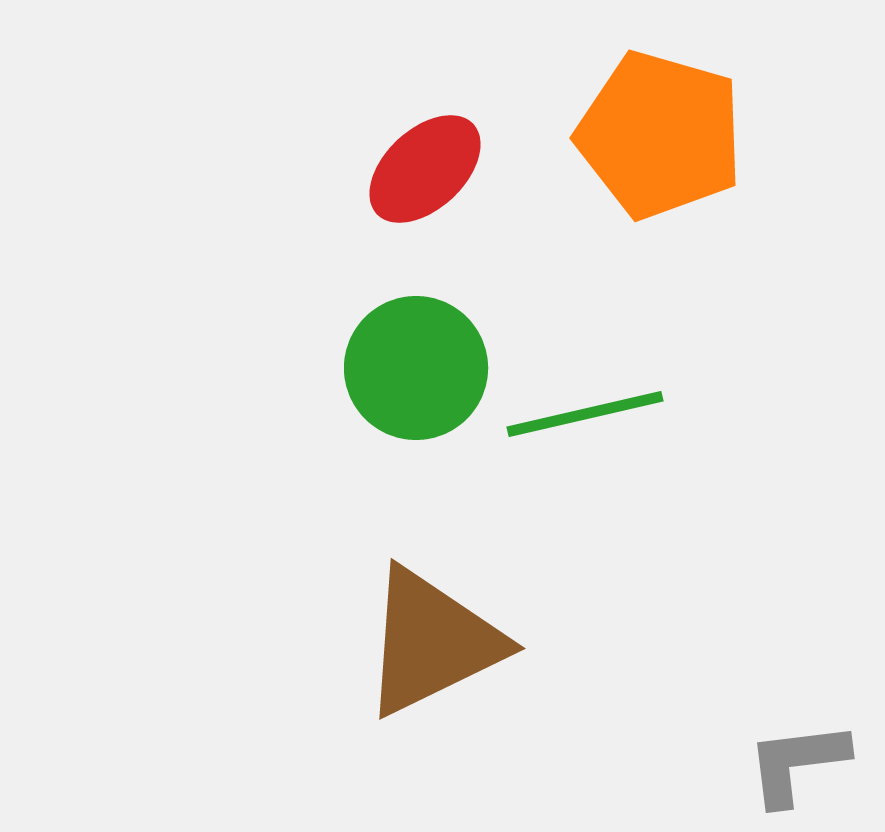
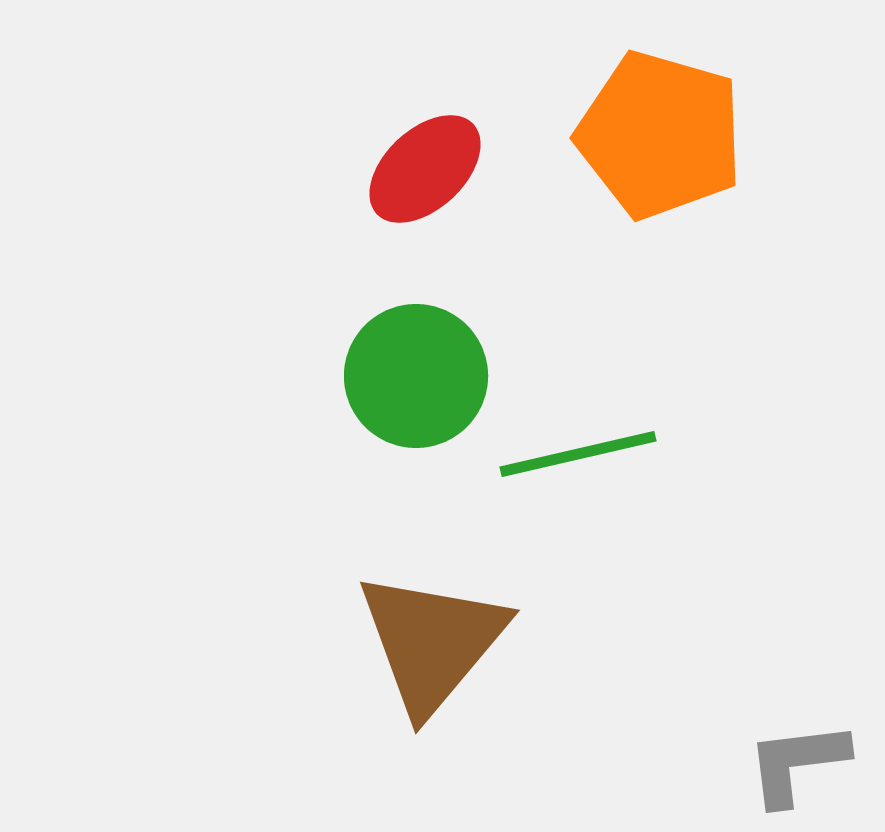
green circle: moved 8 px down
green line: moved 7 px left, 40 px down
brown triangle: rotated 24 degrees counterclockwise
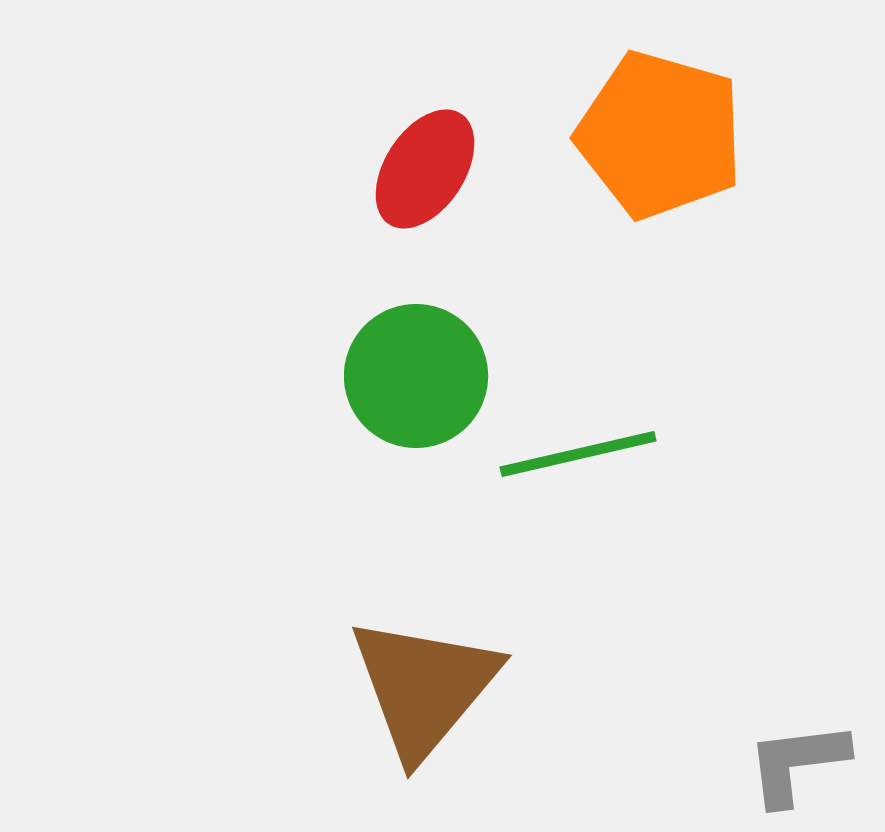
red ellipse: rotated 14 degrees counterclockwise
brown triangle: moved 8 px left, 45 px down
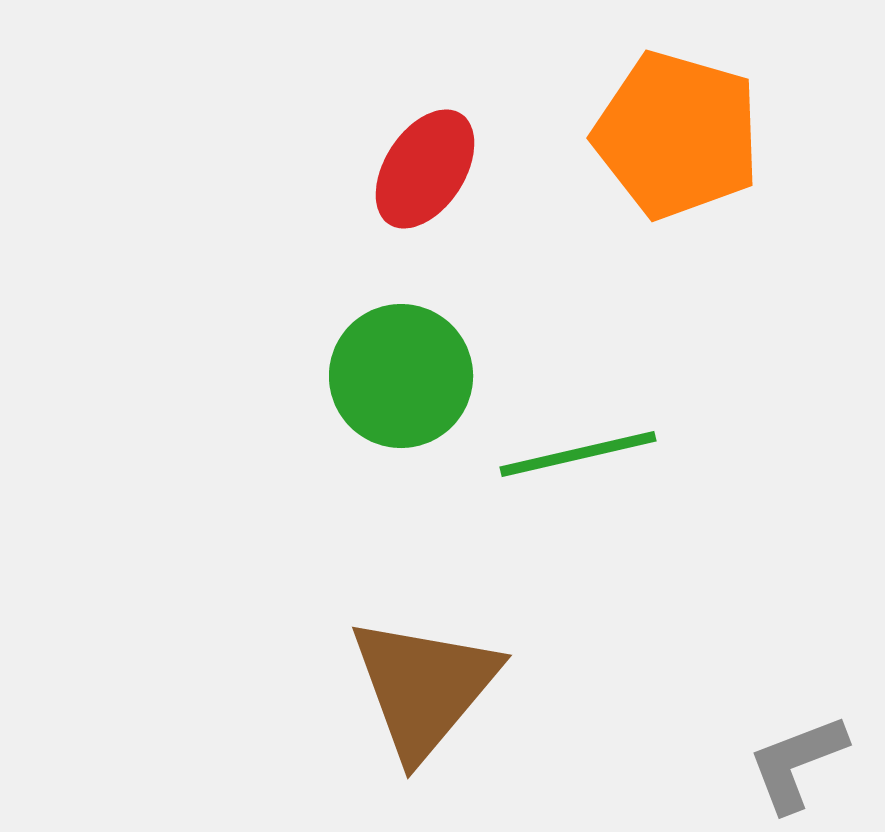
orange pentagon: moved 17 px right
green circle: moved 15 px left
gray L-shape: rotated 14 degrees counterclockwise
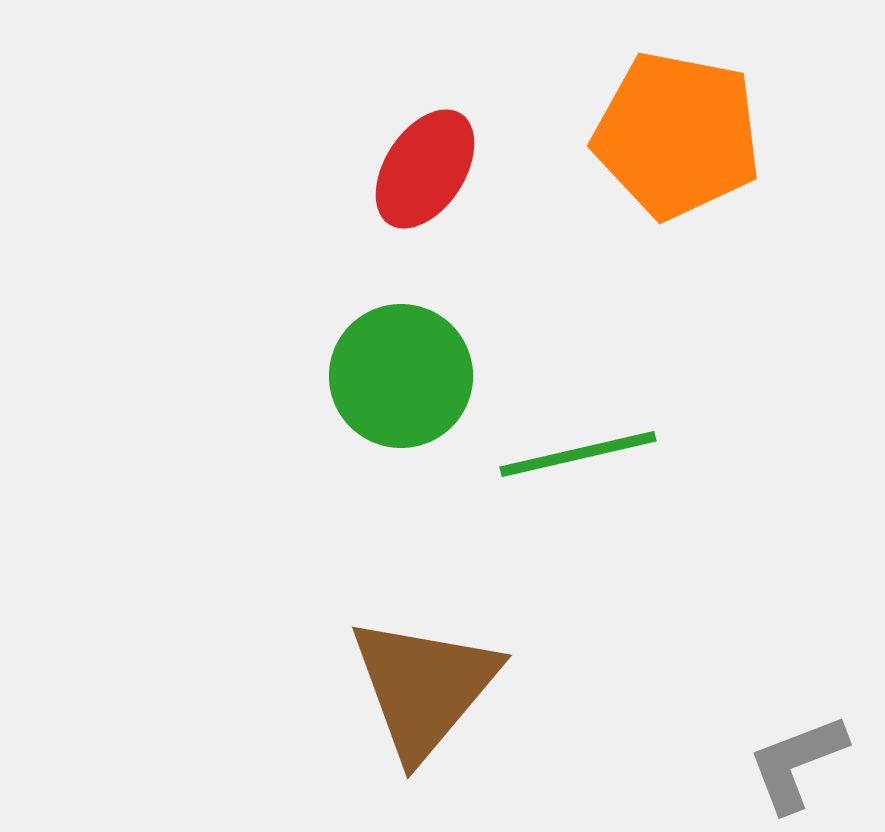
orange pentagon: rotated 5 degrees counterclockwise
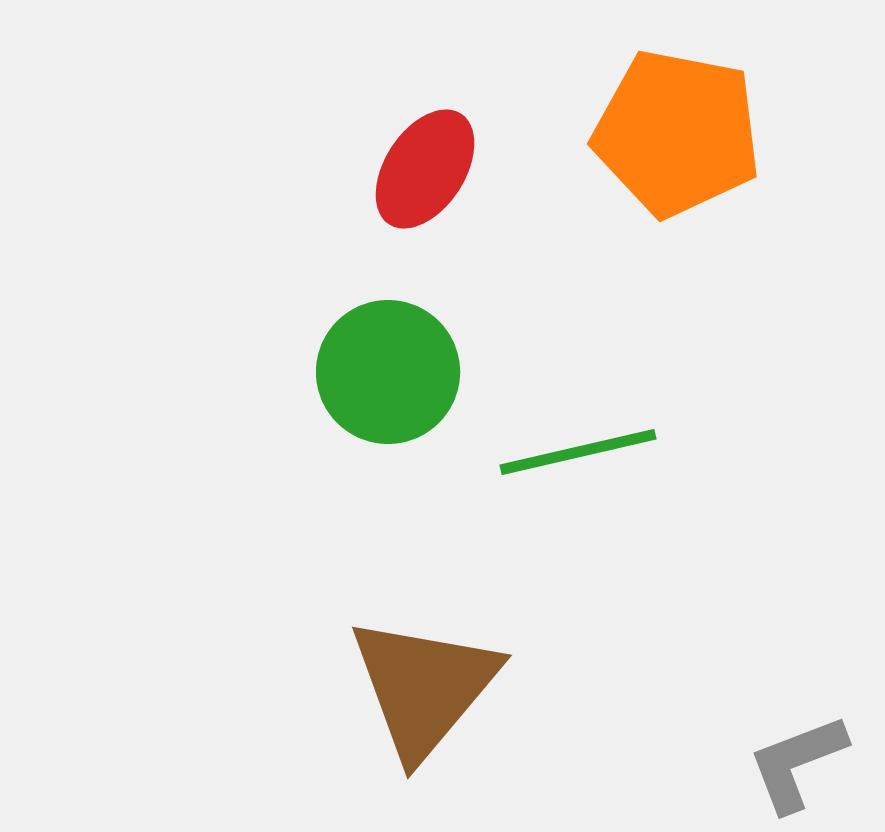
orange pentagon: moved 2 px up
green circle: moved 13 px left, 4 px up
green line: moved 2 px up
